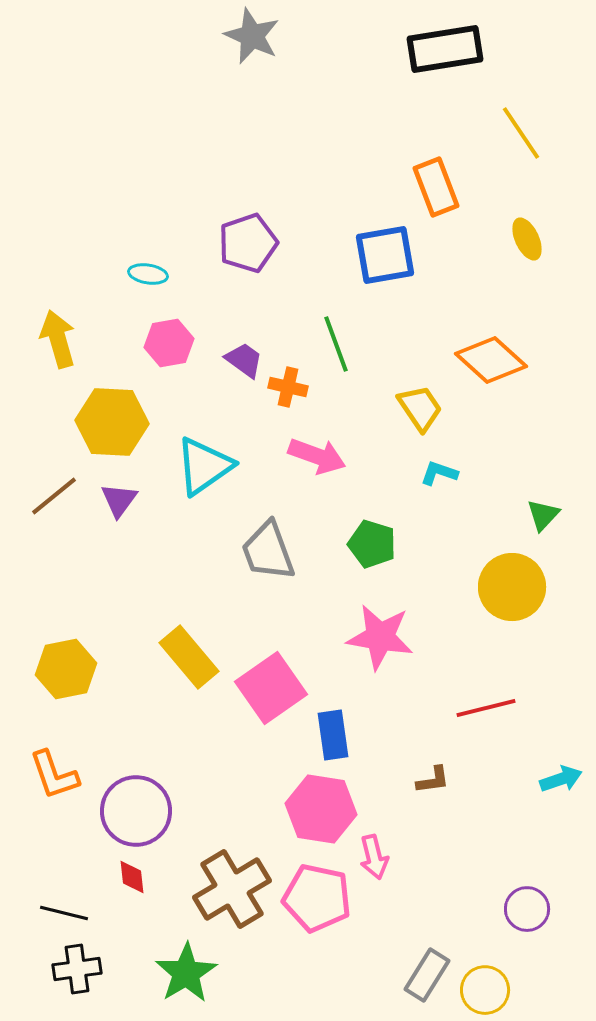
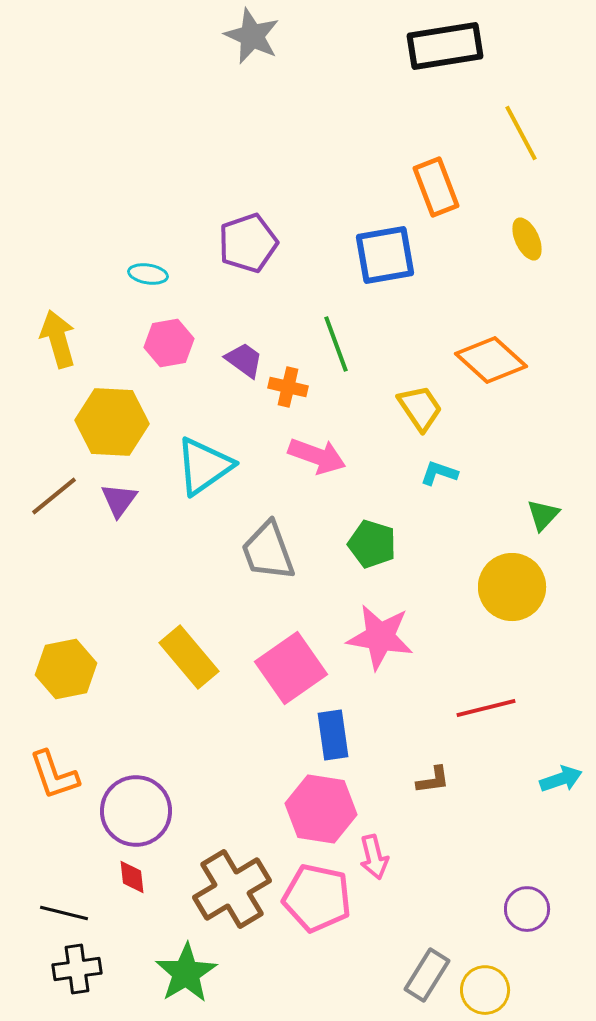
black rectangle at (445, 49): moved 3 px up
yellow line at (521, 133): rotated 6 degrees clockwise
pink square at (271, 688): moved 20 px right, 20 px up
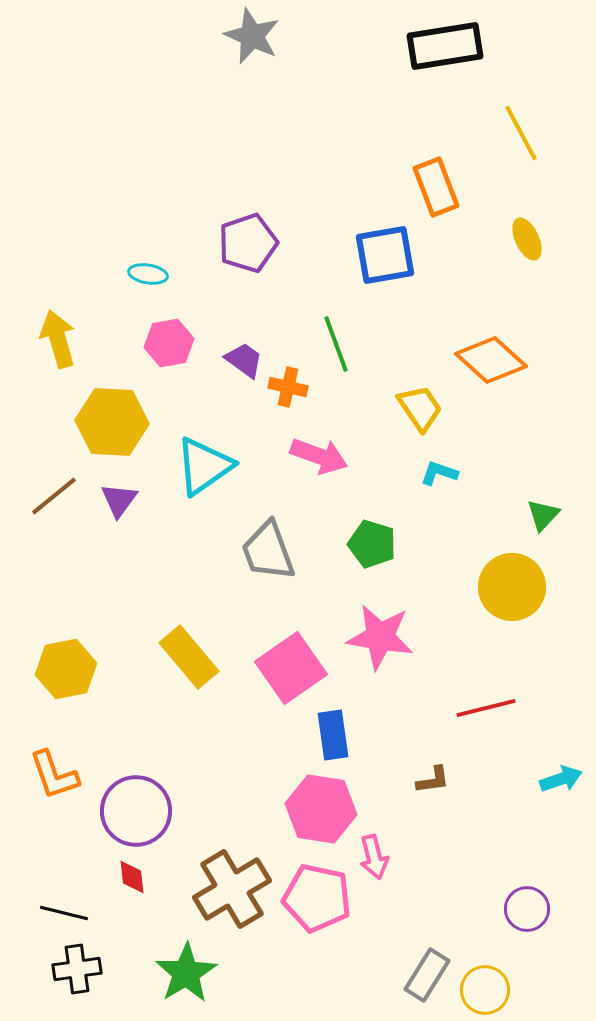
pink arrow at (317, 456): moved 2 px right
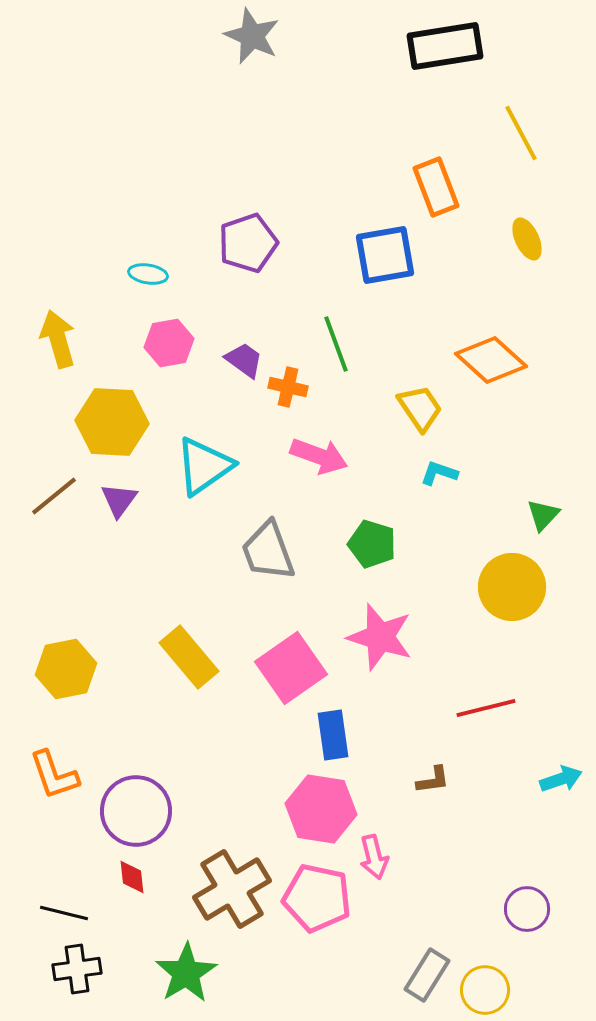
pink star at (380, 637): rotated 8 degrees clockwise
